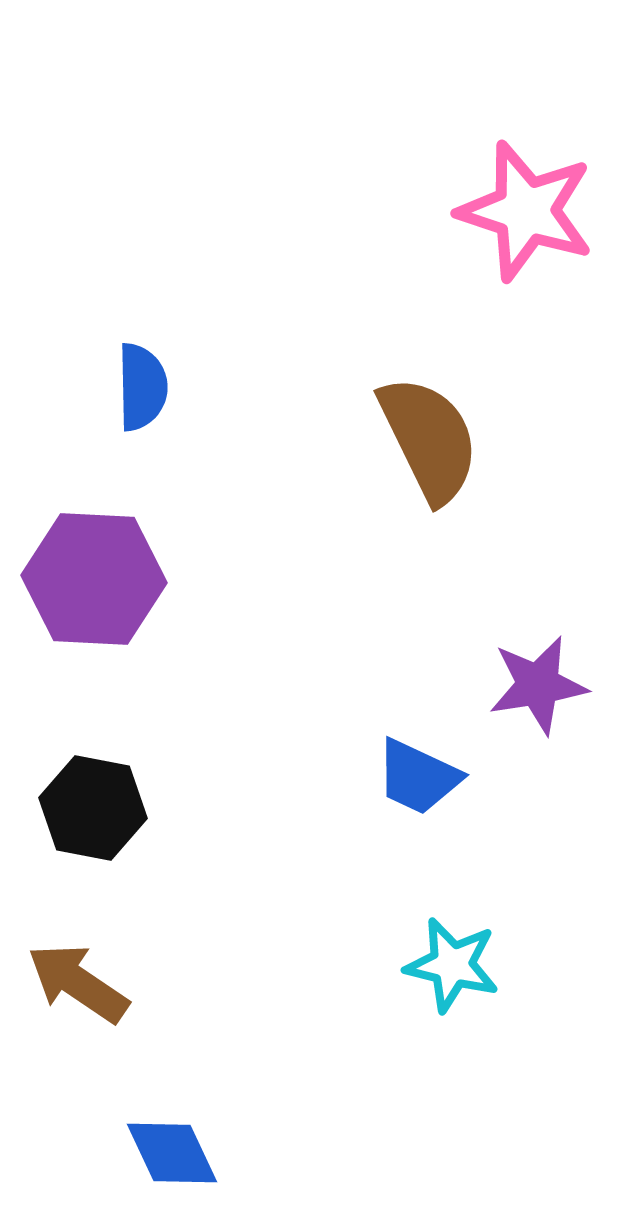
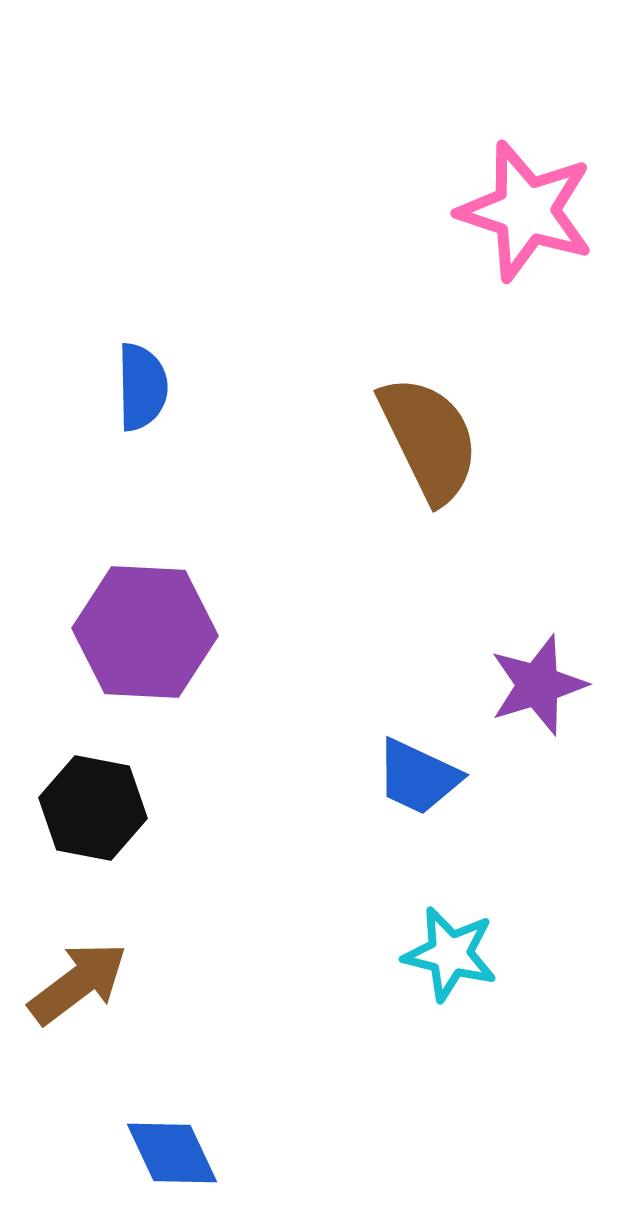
purple hexagon: moved 51 px right, 53 px down
purple star: rotated 8 degrees counterclockwise
cyan star: moved 2 px left, 11 px up
brown arrow: rotated 109 degrees clockwise
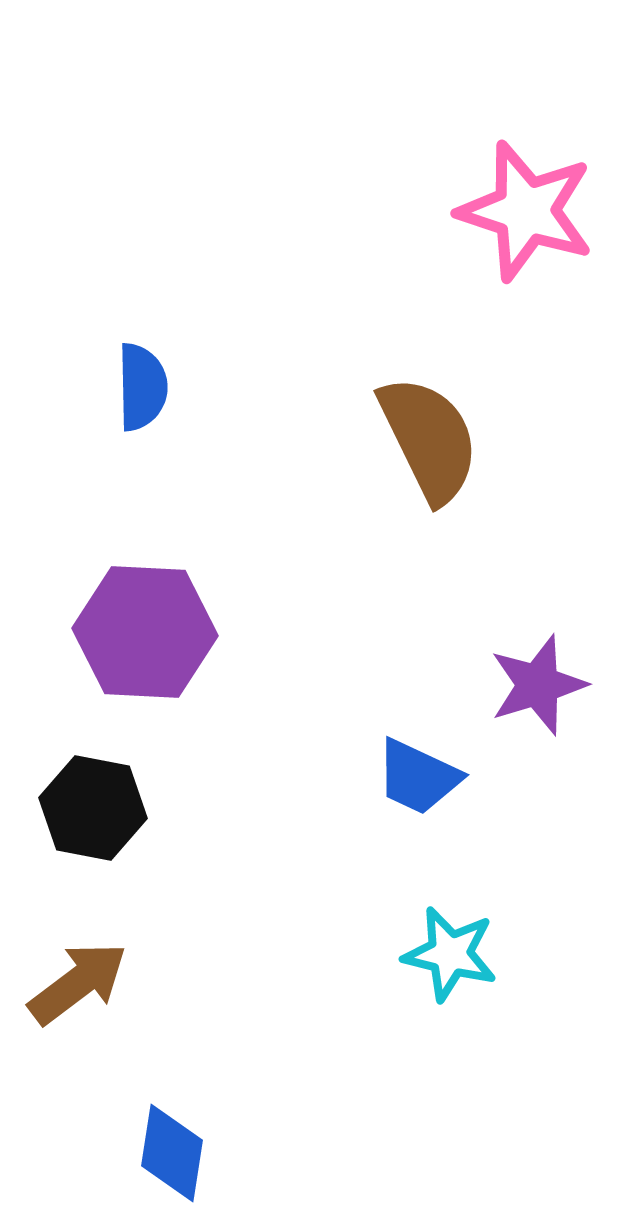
blue diamond: rotated 34 degrees clockwise
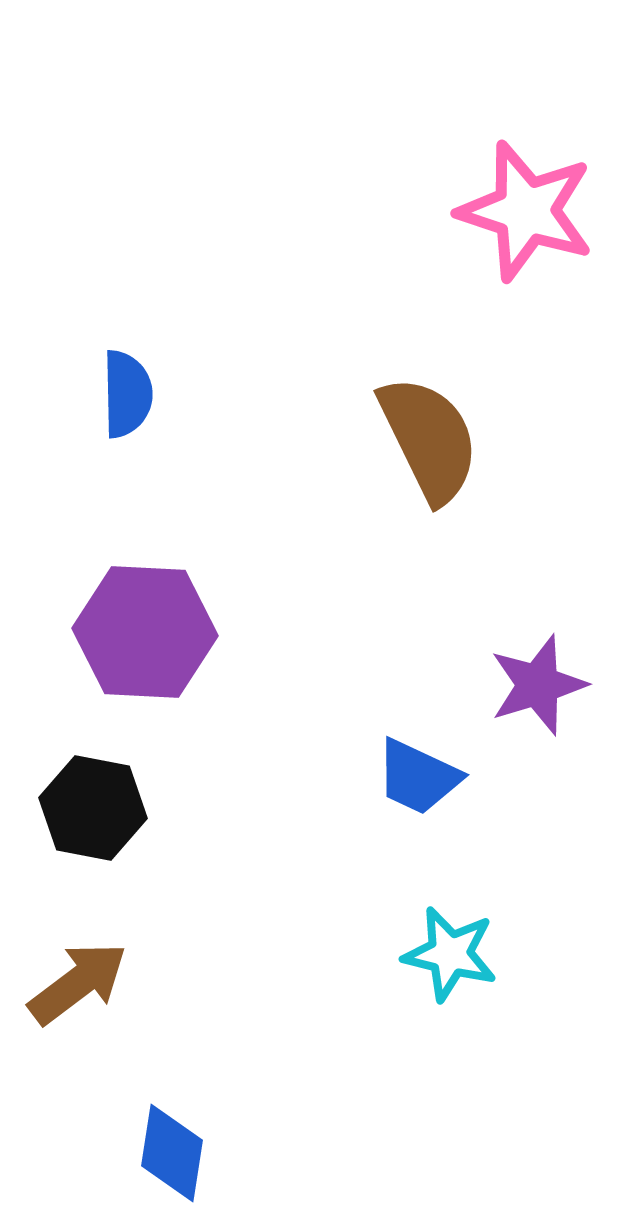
blue semicircle: moved 15 px left, 7 px down
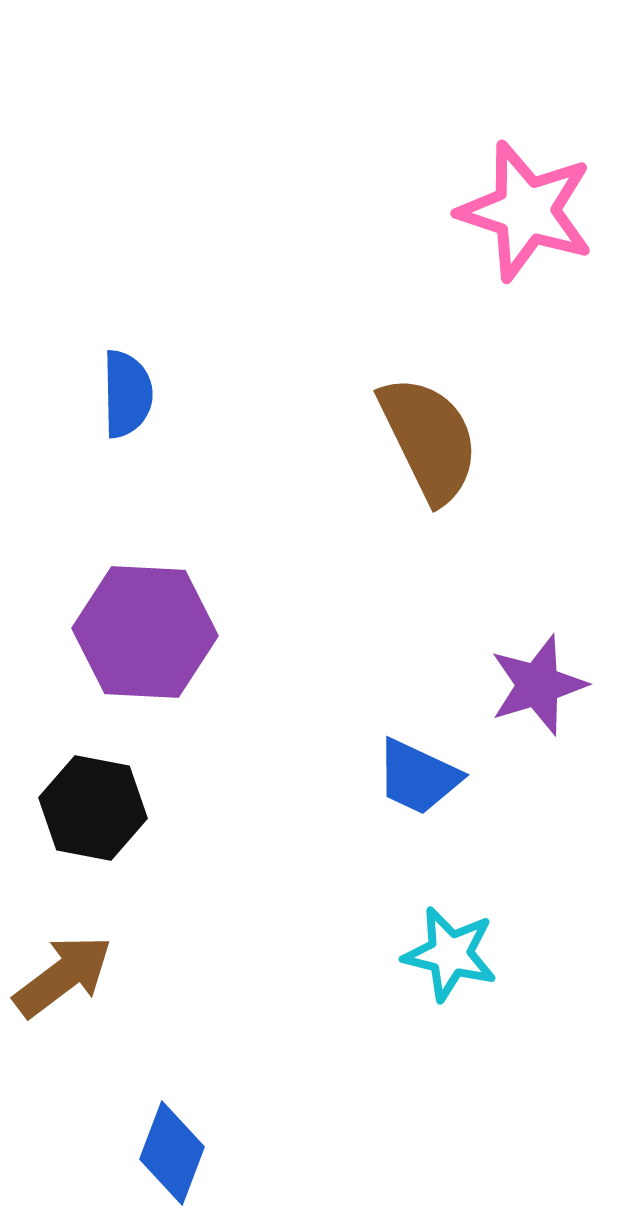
brown arrow: moved 15 px left, 7 px up
blue diamond: rotated 12 degrees clockwise
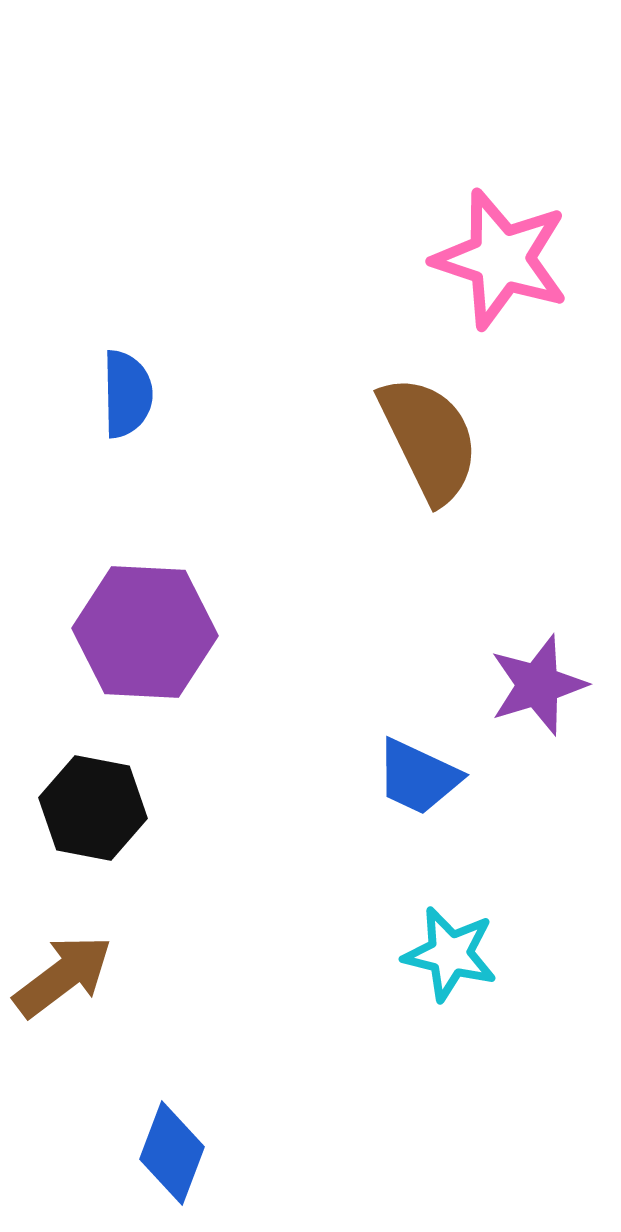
pink star: moved 25 px left, 48 px down
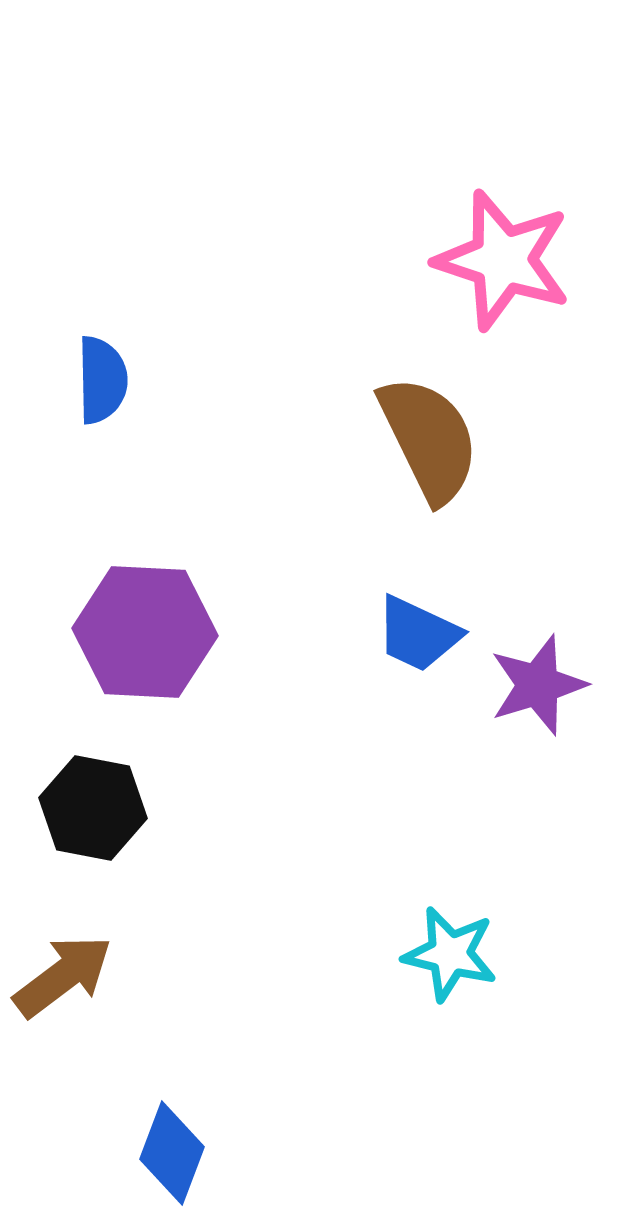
pink star: moved 2 px right, 1 px down
blue semicircle: moved 25 px left, 14 px up
blue trapezoid: moved 143 px up
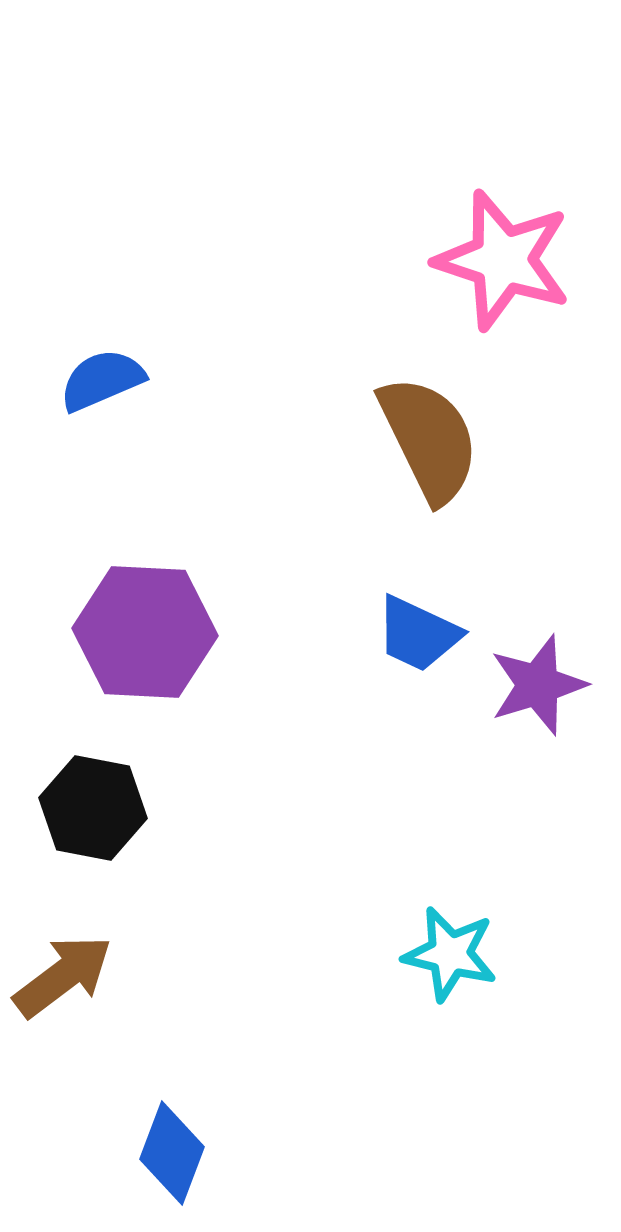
blue semicircle: rotated 112 degrees counterclockwise
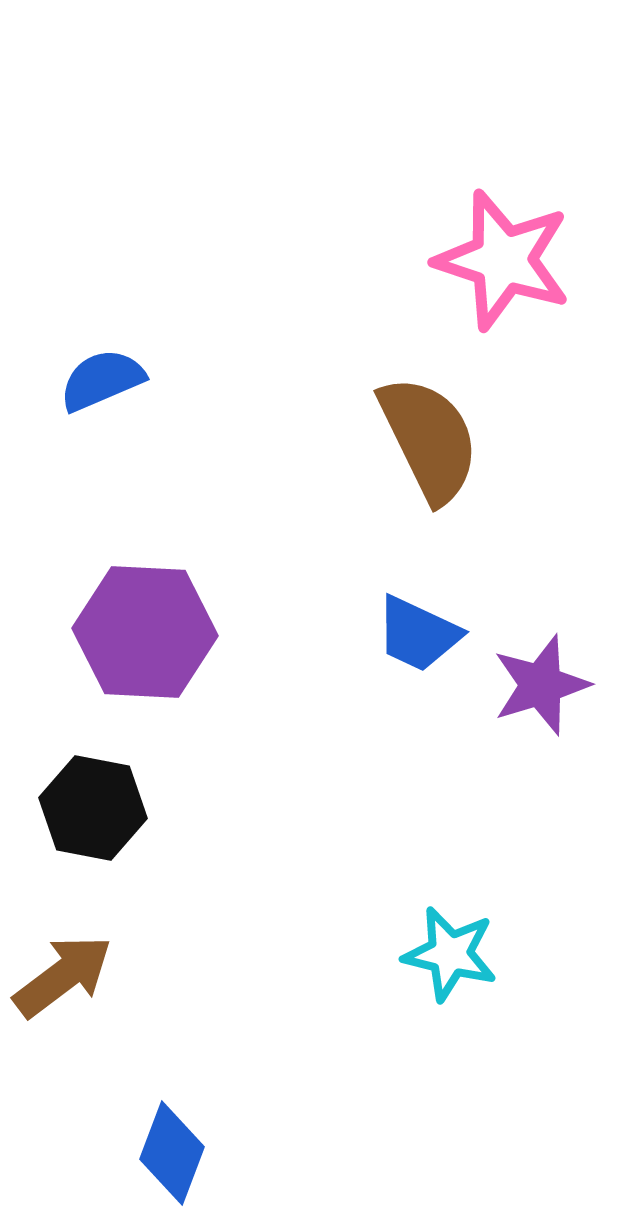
purple star: moved 3 px right
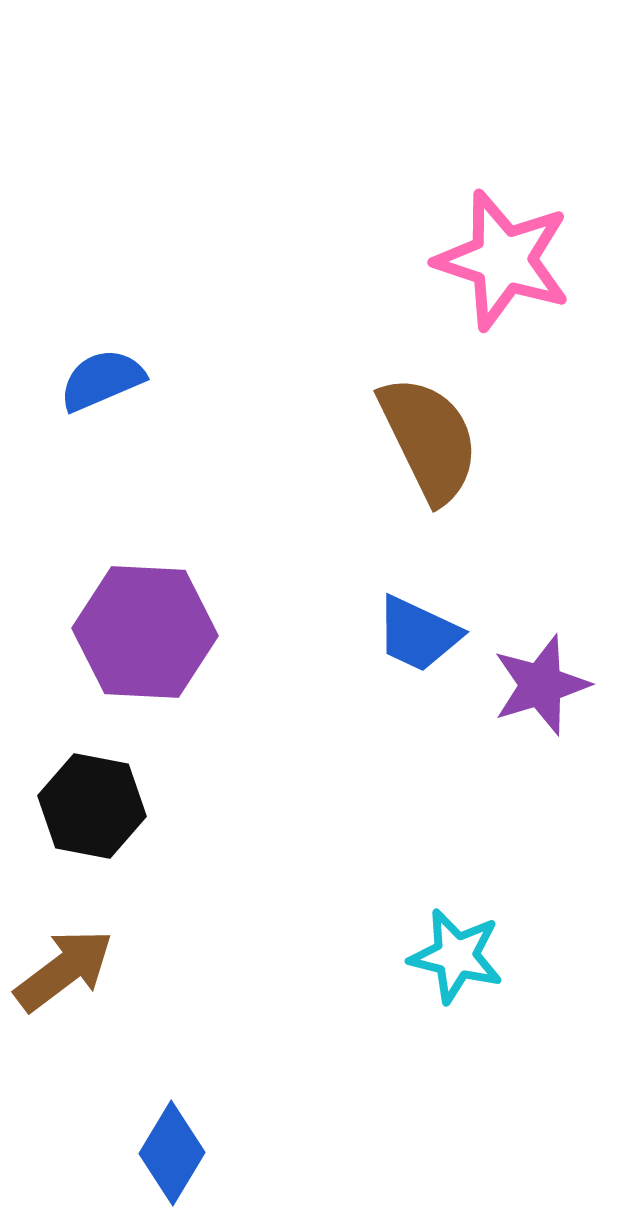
black hexagon: moved 1 px left, 2 px up
cyan star: moved 6 px right, 2 px down
brown arrow: moved 1 px right, 6 px up
blue diamond: rotated 10 degrees clockwise
